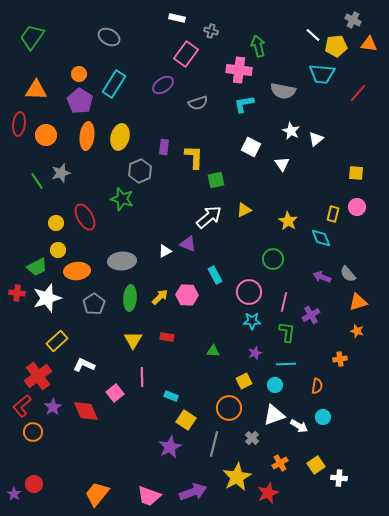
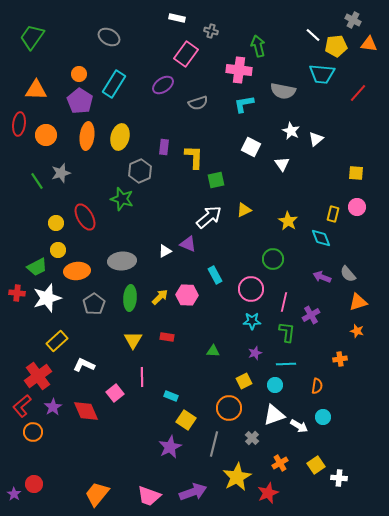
pink circle at (249, 292): moved 2 px right, 3 px up
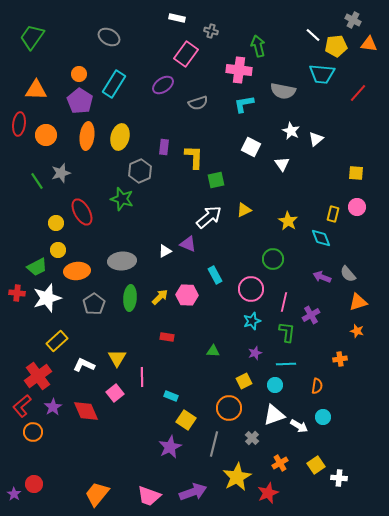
red ellipse at (85, 217): moved 3 px left, 5 px up
cyan star at (252, 321): rotated 18 degrees counterclockwise
yellow triangle at (133, 340): moved 16 px left, 18 px down
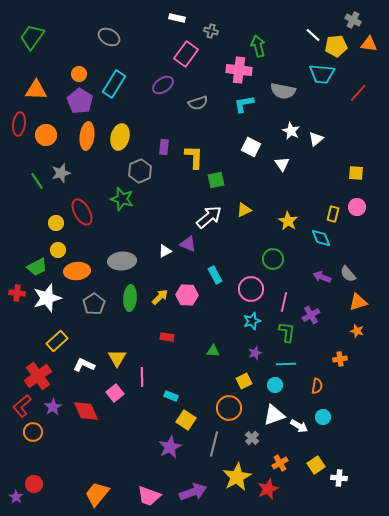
red star at (268, 493): moved 4 px up
purple star at (14, 494): moved 2 px right, 3 px down
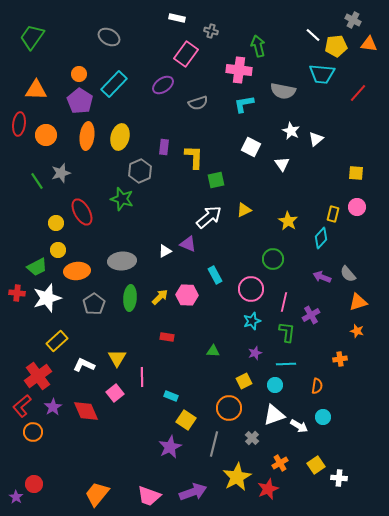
cyan rectangle at (114, 84): rotated 12 degrees clockwise
cyan diamond at (321, 238): rotated 65 degrees clockwise
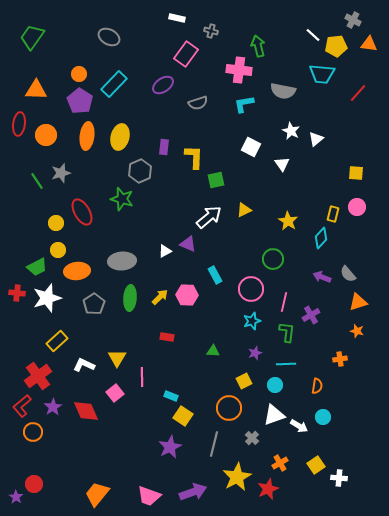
yellow square at (186, 420): moved 3 px left, 4 px up
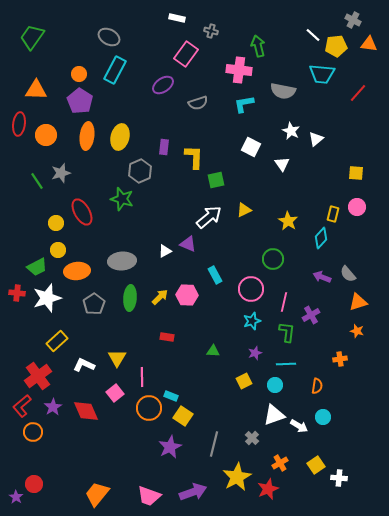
cyan rectangle at (114, 84): moved 1 px right, 14 px up; rotated 16 degrees counterclockwise
orange circle at (229, 408): moved 80 px left
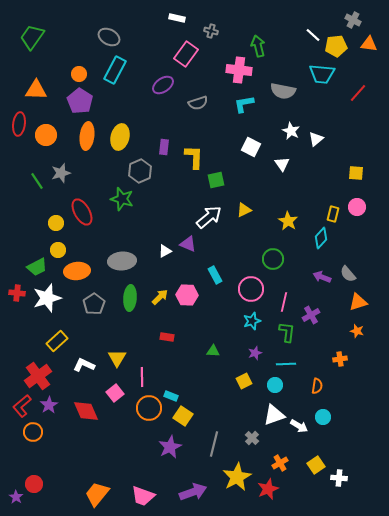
purple star at (53, 407): moved 4 px left, 2 px up
pink trapezoid at (149, 496): moved 6 px left
